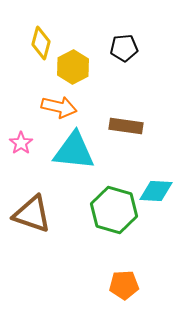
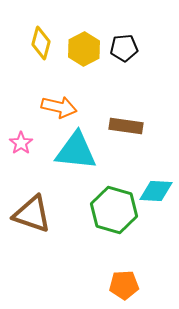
yellow hexagon: moved 11 px right, 18 px up
cyan triangle: moved 2 px right
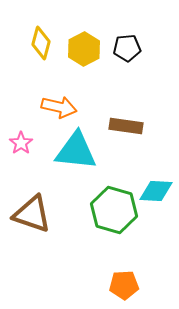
black pentagon: moved 3 px right
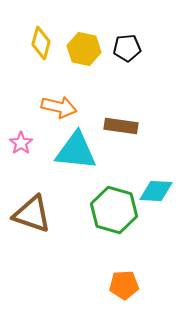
yellow hexagon: rotated 20 degrees counterclockwise
brown rectangle: moved 5 px left
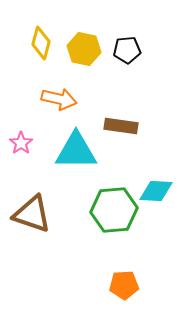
black pentagon: moved 2 px down
orange arrow: moved 8 px up
cyan triangle: rotated 6 degrees counterclockwise
green hexagon: rotated 21 degrees counterclockwise
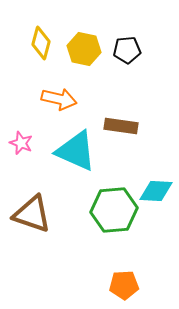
pink star: rotated 15 degrees counterclockwise
cyan triangle: rotated 24 degrees clockwise
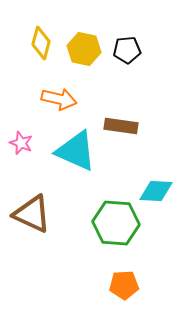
green hexagon: moved 2 px right, 13 px down; rotated 9 degrees clockwise
brown triangle: rotated 6 degrees clockwise
